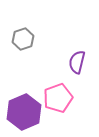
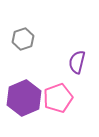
purple hexagon: moved 14 px up
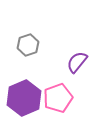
gray hexagon: moved 5 px right, 6 px down
purple semicircle: rotated 25 degrees clockwise
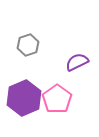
purple semicircle: rotated 25 degrees clockwise
pink pentagon: moved 1 px left, 1 px down; rotated 16 degrees counterclockwise
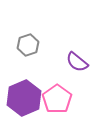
purple semicircle: rotated 115 degrees counterclockwise
